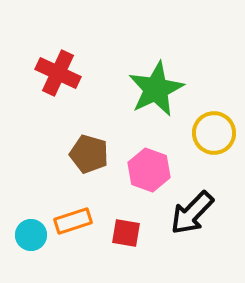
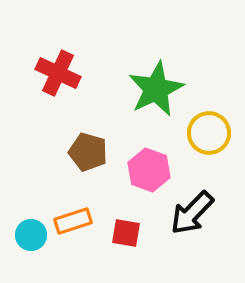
yellow circle: moved 5 px left
brown pentagon: moved 1 px left, 2 px up
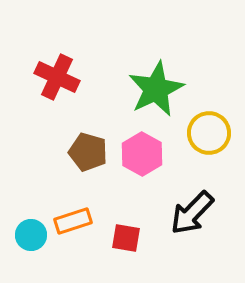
red cross: moved 1 px left, 4 px down
pink hexagon: moved 7 px left, 16 px up; rotated 9 degrees clockwise
red square: moved 5 px down
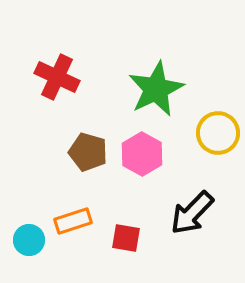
yellow circle: moved 9 px right
cyan circle: moved 2 px left, 5 px down
